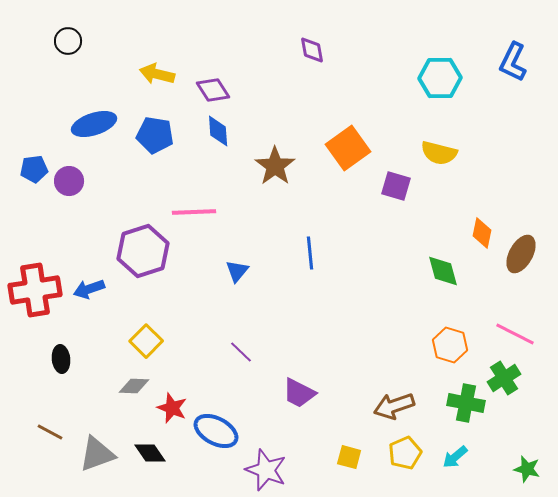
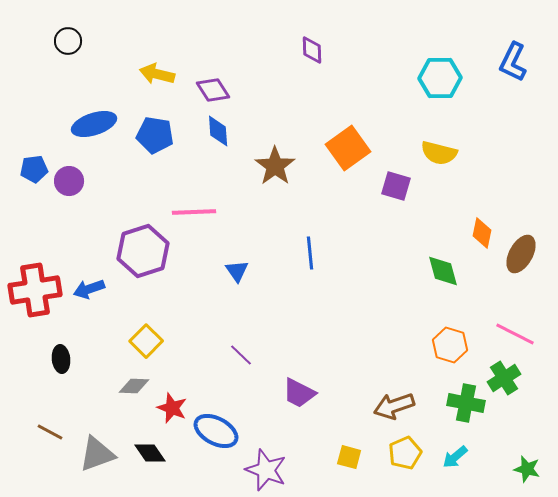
purple diamond at (312, 50): rotated 8 degrees clockwise
blue triangle at (237, 271): rotated 15 degrees counterclockwise
purple line at (241, 352): moved 3 px down
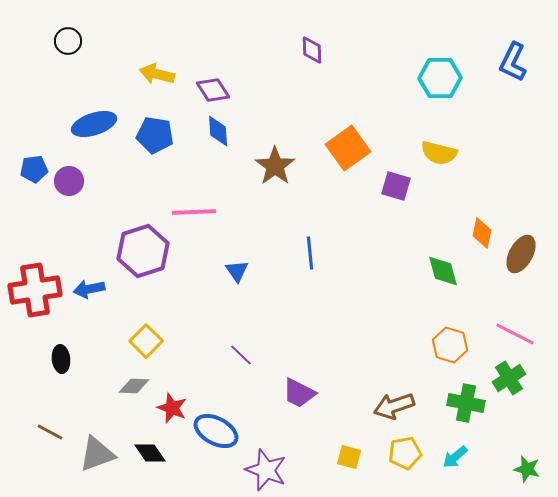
blue arrow at (89, 289): rotated 8 degrees clockwise
green cross at (504, 378): moved 5 px right
yellow pentagon at (405, 453): rotated 12 degrees clockwise
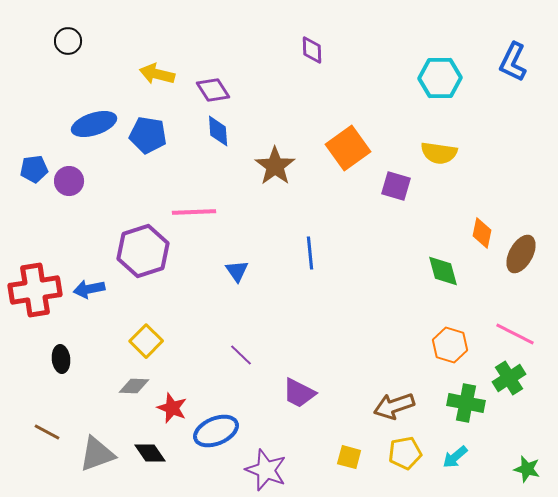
blue pentagon at (155, 135): moved 7 px left
yellow semicircle at (439, 153): rotated 6 degrees counterclockwise
blue ellipse at (216, 431): rotated 51 degrees counterclockwise
brown line at (50, 432): moved 3 px left
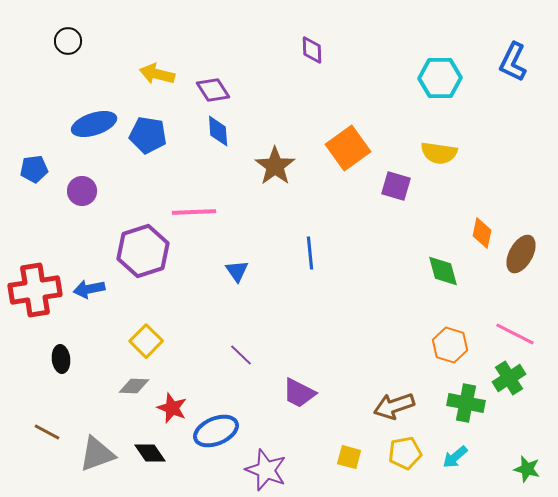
purple circle at (69, 181): moved 13 px right, 10 px down
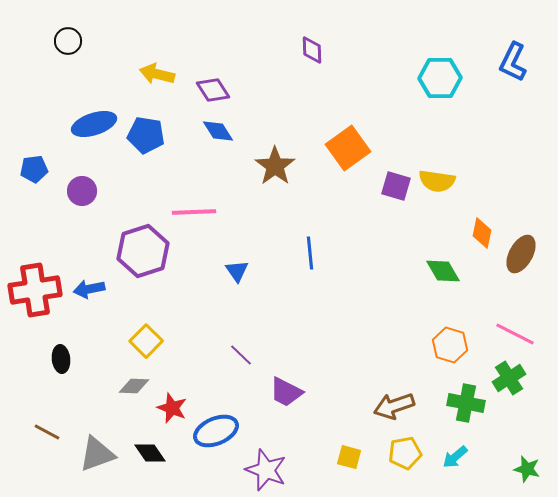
blue diamond at (218, 131): rotated 28 degrees counterclockwise
blue pentagon at (148, 135): moved 2 px left
yellow semicircle at (439, 153): moved 2 px left, 28 px down
green diamond at (443, 271): rotated 15 degrees counterclockwise
purple trapezoid at (299, 393): moved 13 px left, 1 px up
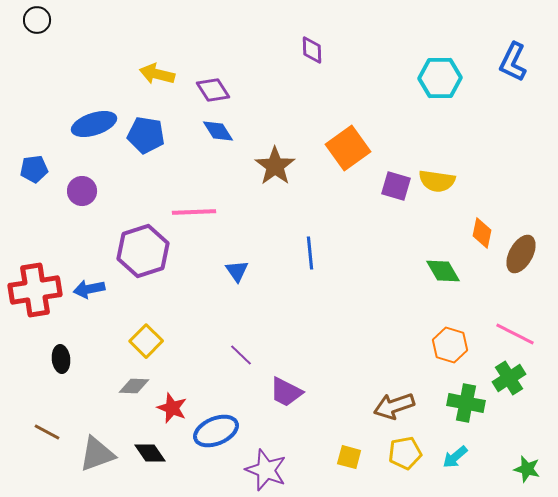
black circle at (68, 41): moved 31 px left, 21 px up
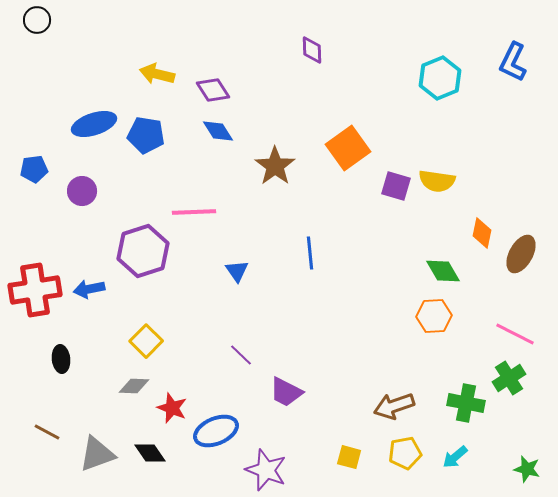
cyan hexagon at (440, 78): rotated 21 degrees counterclockwise
orange hexagon at (450, 345): moved 16 px left, 29 px up; rotated 20 degrees counterclockwise
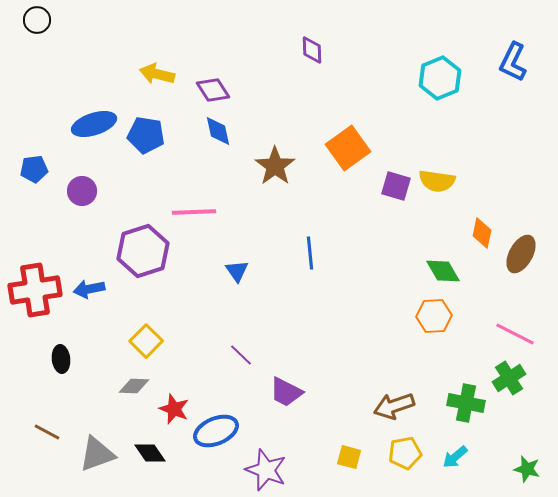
blue diamond at (218, 131): rotated 20 degrees clockwise
red star at (172, 408): moved 2 px right, 1 px down
